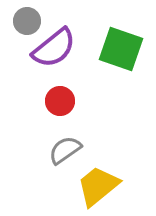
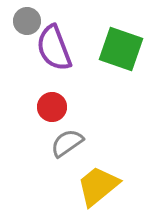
purple semicircle: rotated 108 degrees clockwise
red circle: moved 8 px left, 6 px down
gray semicircle: moved 2 px right, 7 px up
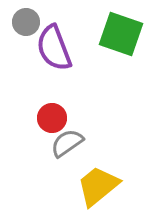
gray circle: moved 1 px left, 1 px down
green square: moved 15 px up
red circle: moved 11 px down
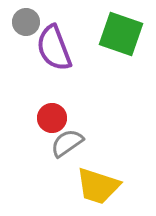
yellow trapezoid: rotated 123 degrees counterclockwise
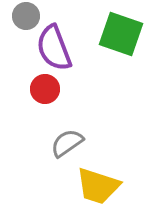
gray circle: moved 6 px up
red circle: moved 7 px left, 29 px up
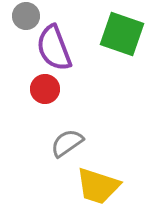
green square: moved 1 px right
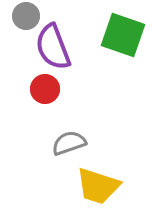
green square: moved 1 px right, 1 px down
purple semicircle: moved 1 px left, 1 px up
gray semicircle: moved 2 px right; rotated 16 degrees clockwise
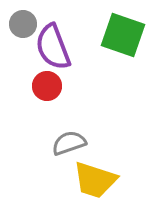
gray circle: moved 3 px left, 8 px down
red circle: moved 2 px right, 3 px up
yellow trapezoid: moved 3 px left, 6 px up
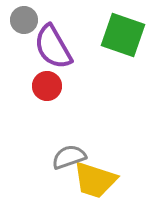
gray circle: moved 1 px right, 4 px up
purple semicircle: rotated 9 degrees counterclockwise
gray semicircle: moved 14 px down
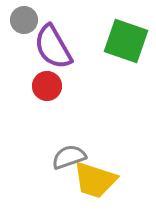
green square: moved 3 px right, 6 px down
